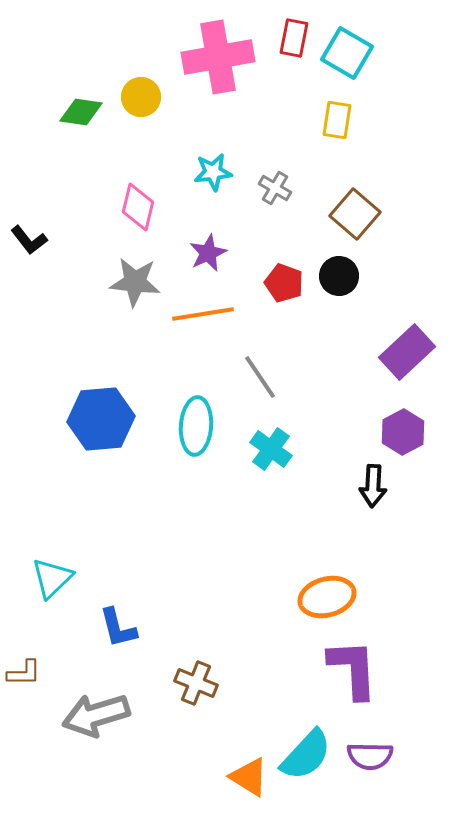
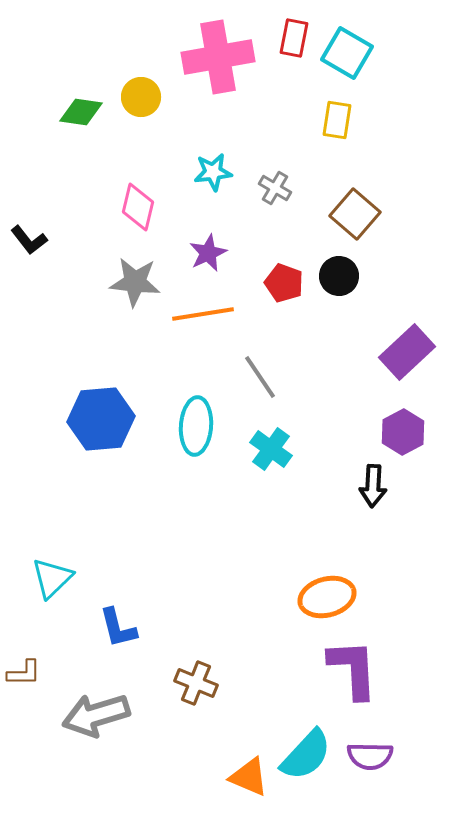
orange triangle: rotated 9 degrees counterclockwise
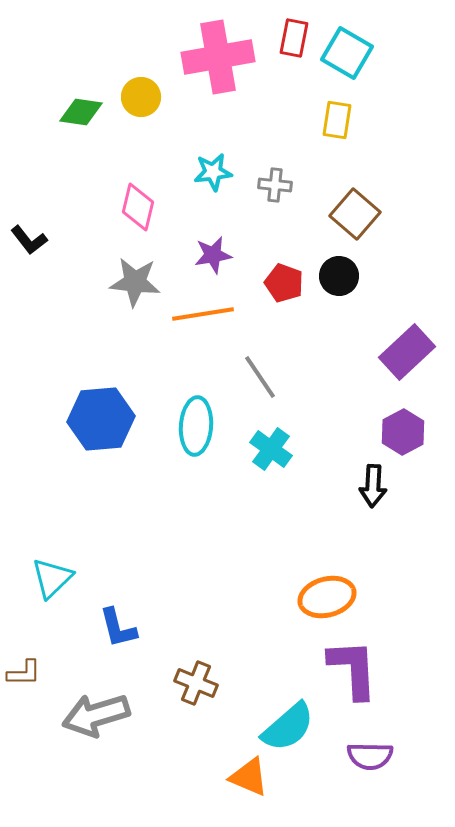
gray cross: moved 3 px up; rotated 24 degrees counterclockwise
purple star: moved 5 px right, 2 px down; rotated 15 degrees clockwise
cyan semicircle: moved 18 px left, 28 px up; rotated 6 degrees clockwise
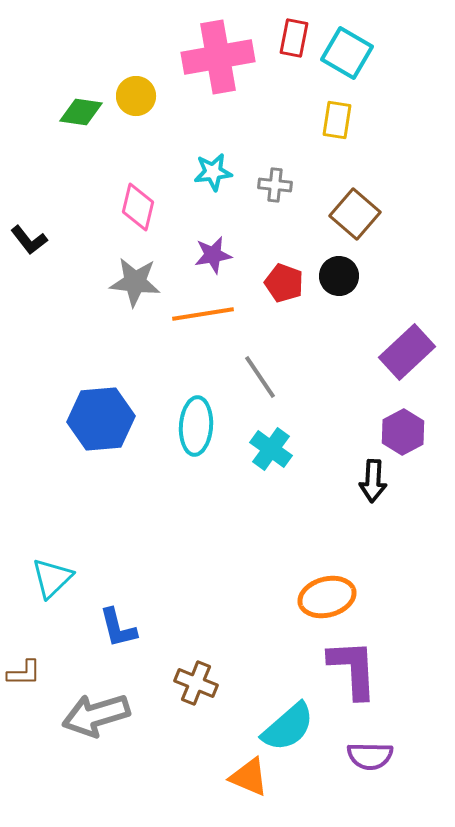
yellow circle: moved 5 px left, 1 px up
black arrow: moved 5 px up
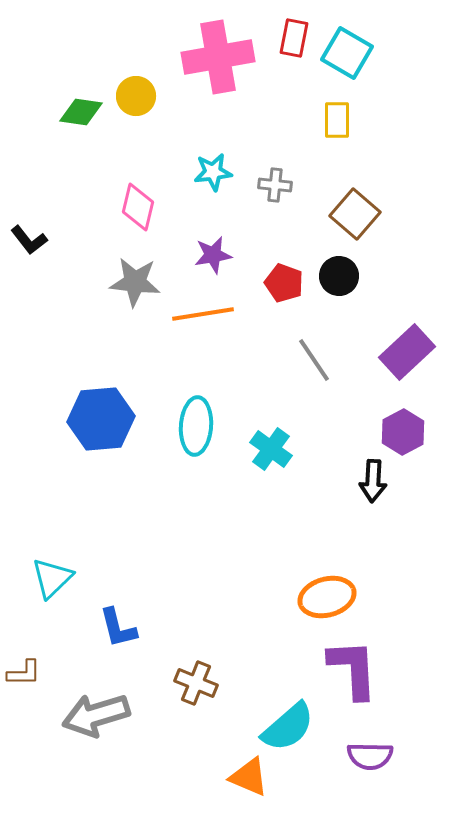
yellow rectangle: rotated 9 degrees counterclockwise
gray line: moved 54 px right, 17 px up
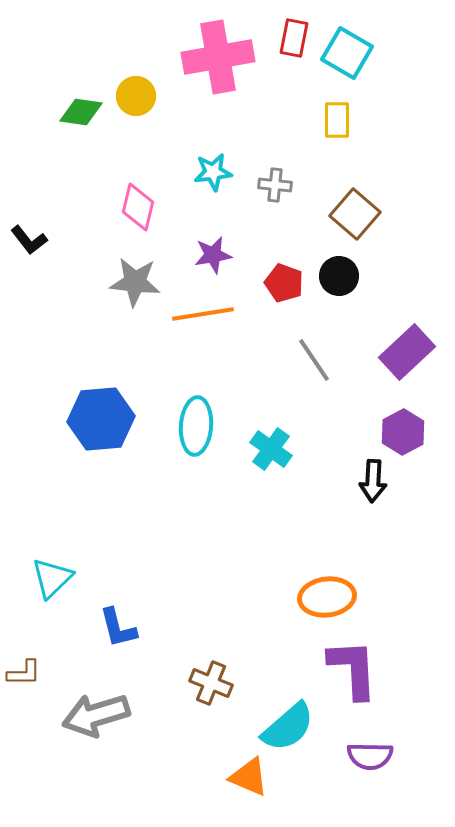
orange ellipse: rotated 8 degrees clockwise
brown cross: moved 15 px right
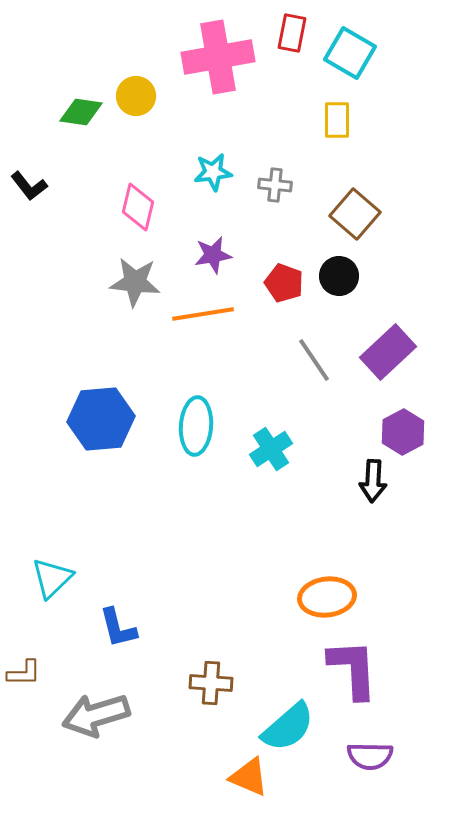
red rectangle: moved 2 px left, 5 px up
cyan square: moved 3 px right
black L-shape: moved 54 px up
purple rectangle: moved 19 px left
cyan cross: rotated 21 degrees clockwise
brown cross: rotated 18 degrees counterclockwise
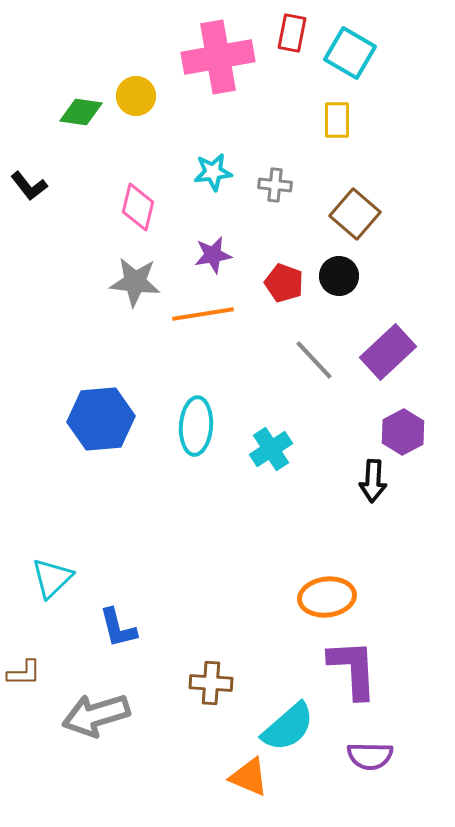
gray line: rotated 9 degrees counterclockwise
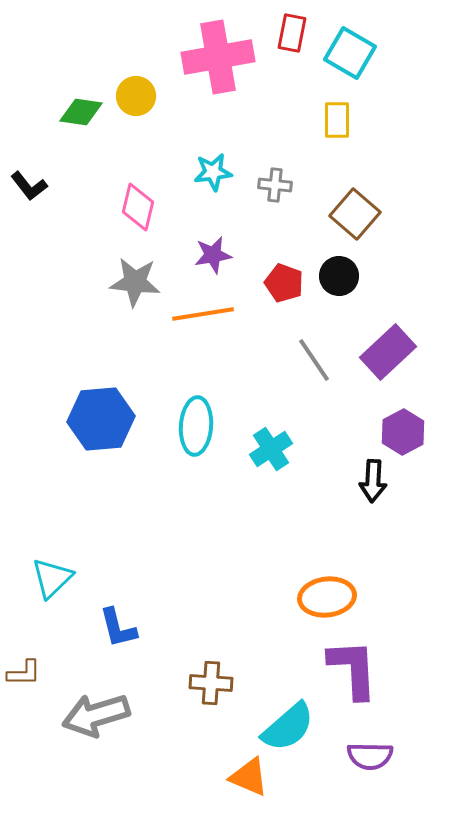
gray line: rotated 9 degrees clockwise
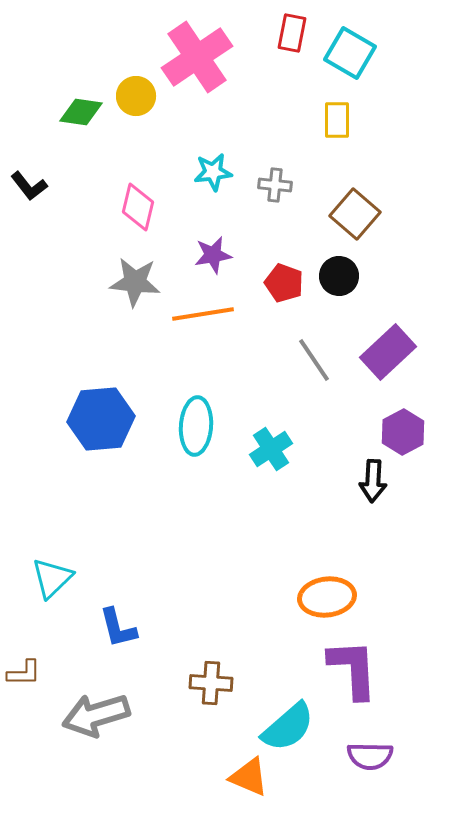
pink cross: moved 21 px left; rotated 24 degrees counterclockwise
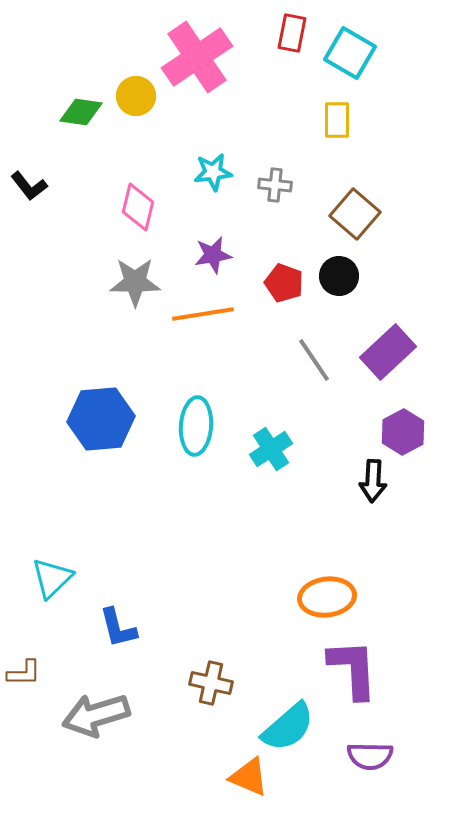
gray star: rotated 6 degrees counterclockwise
brown cross: rotated 9 degrees clockwise
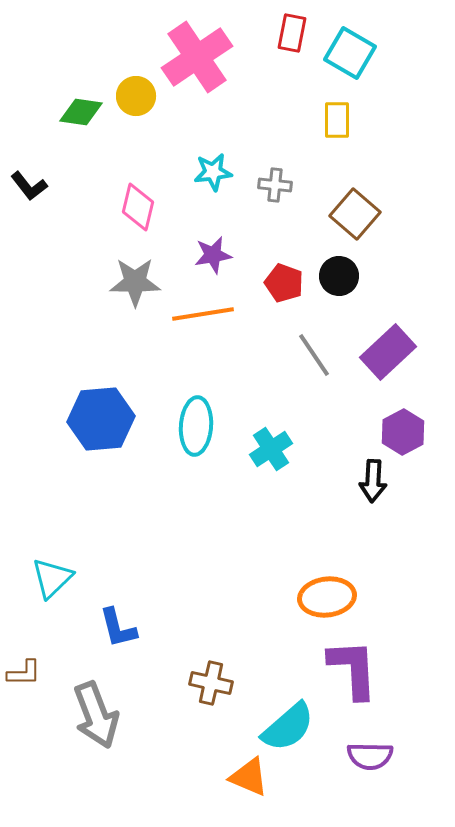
gray line: moved 5 px up
gray arrow: rotated 94 degrees counterclockwise
